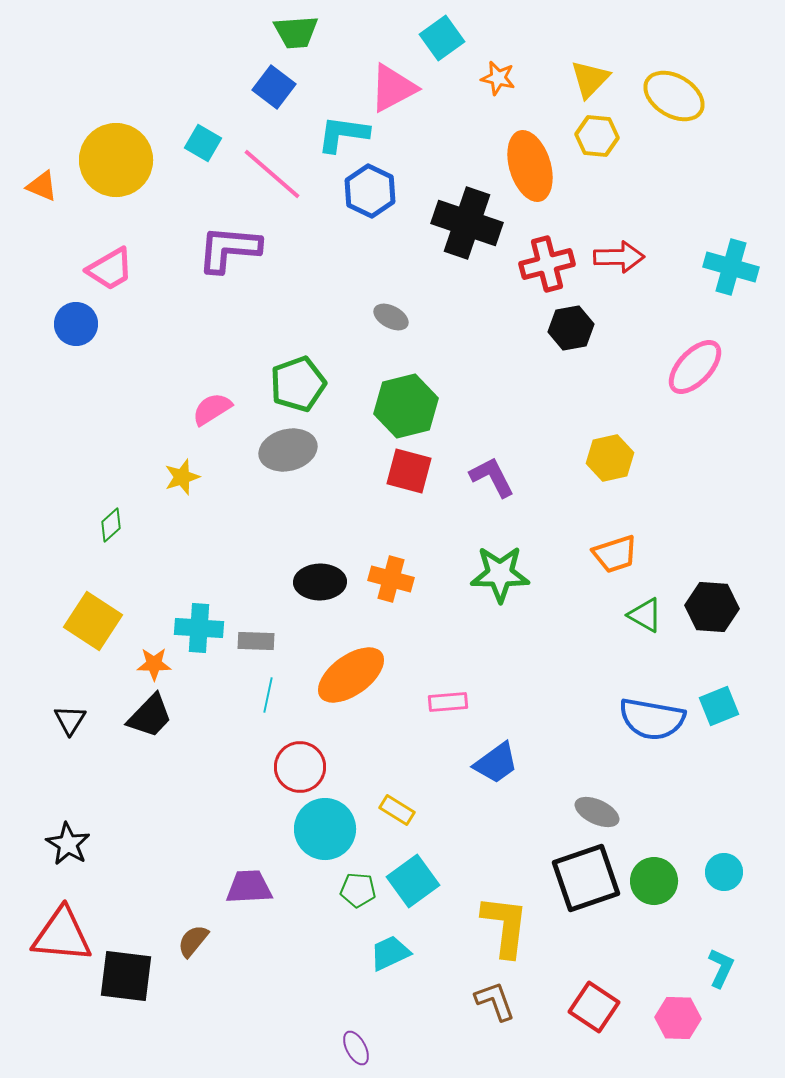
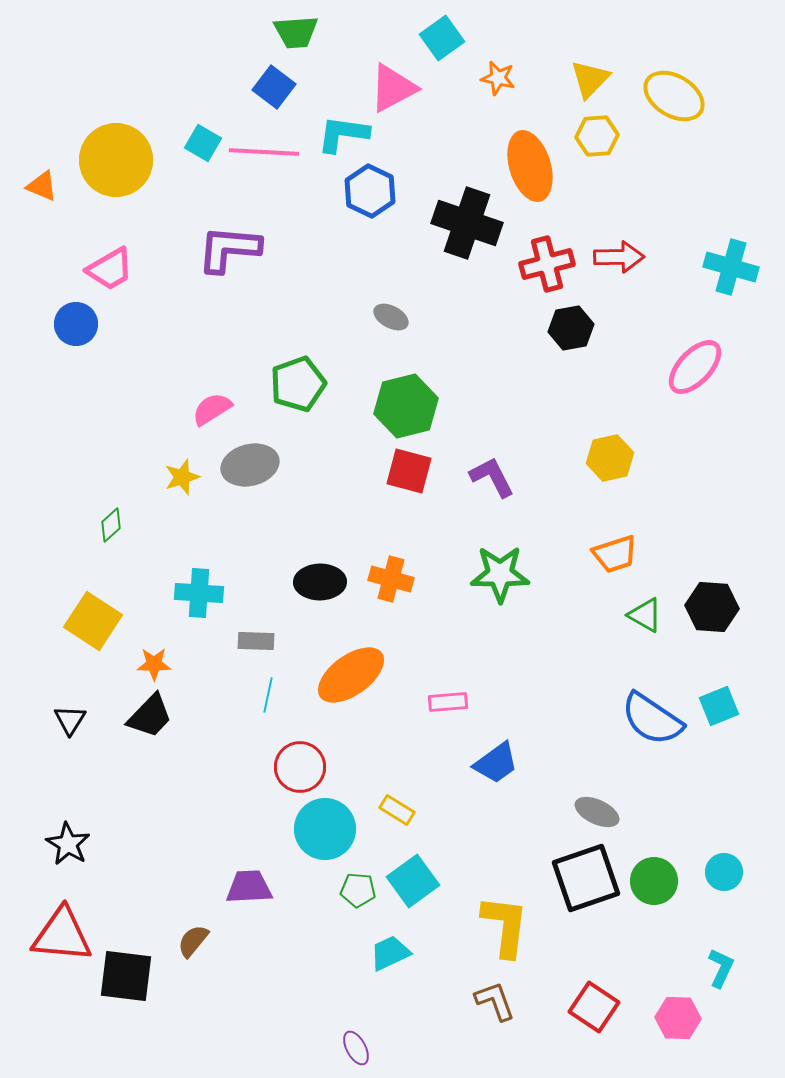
yellow hexagon at (597, 136): rotated 9 degrees counterclockwise
pink line at (272, 174): moved 8 px left, 22 px up; rotated 38 degrees counterclockwise
gray ellipse at (288, 450): moved 38 px left, 15 px down
cyan cross at (199, 628): moved 35 px up
blue semicircle at (652, 719): rotated 24 degrees clockwise
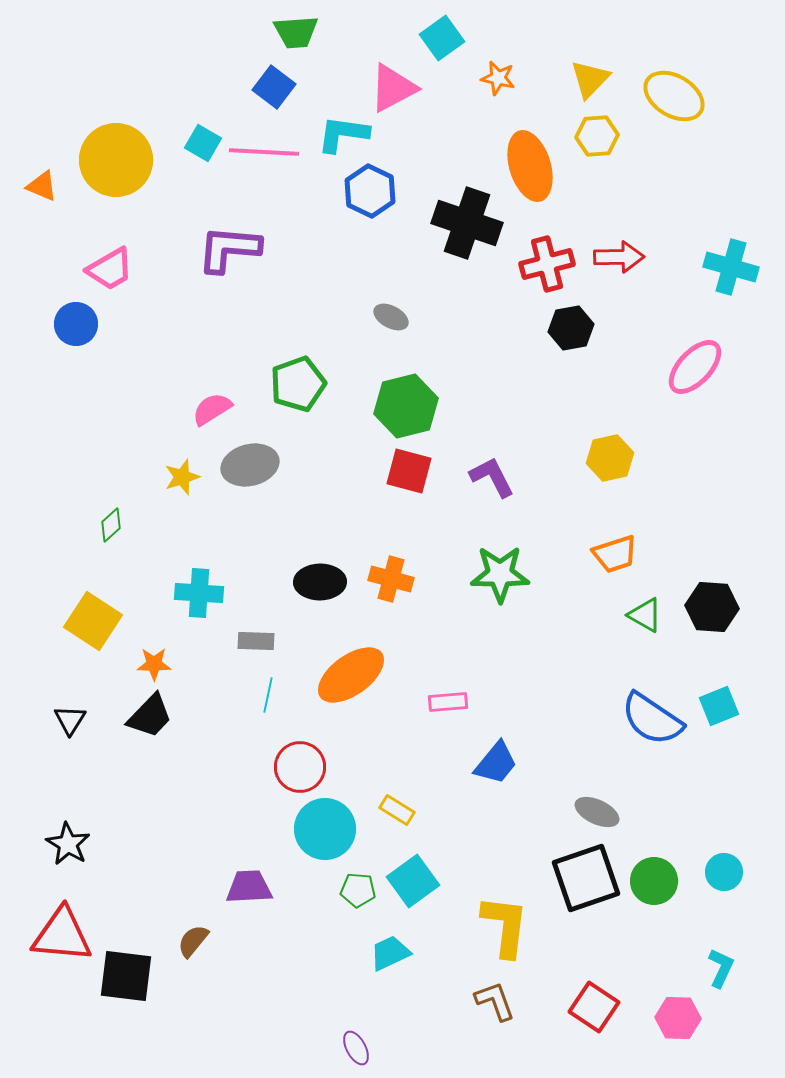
blue trapezoid at (496, 763): rotated 15 degrees counterclockwise
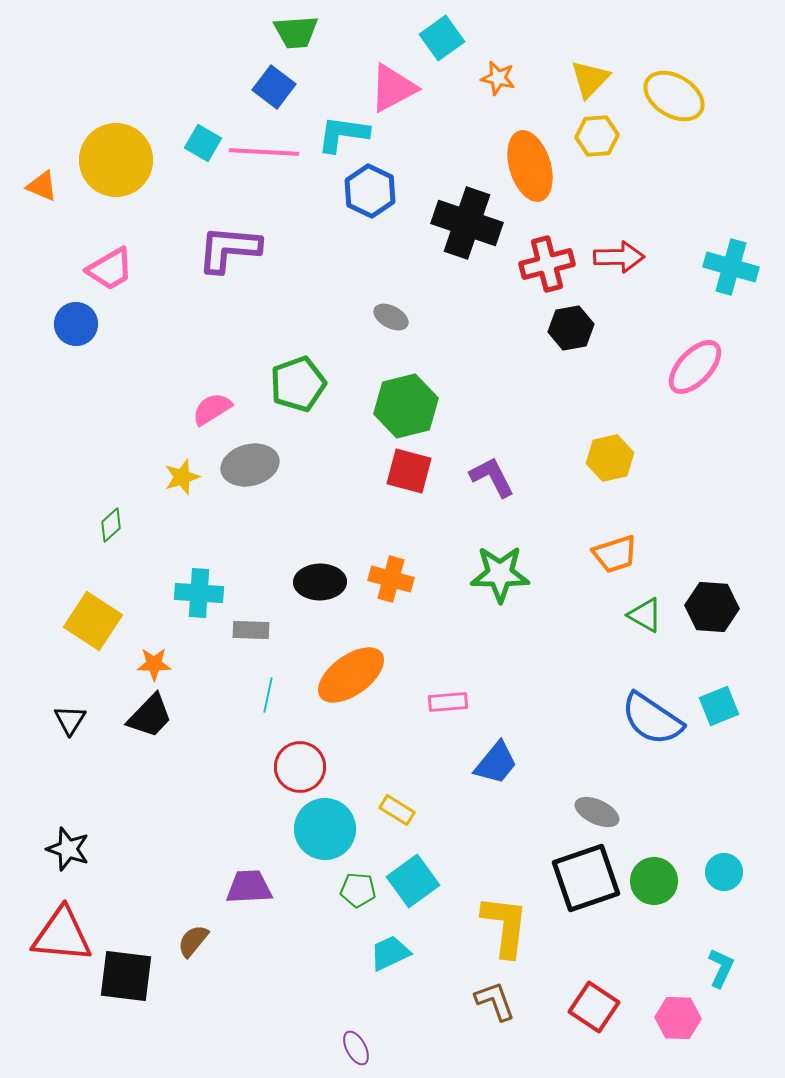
gray rectangle at (256, 641): moved 5 px left, 11 px up
black star at (68, 844): moved 5 px down; rotated 12 degrees counterclockwise
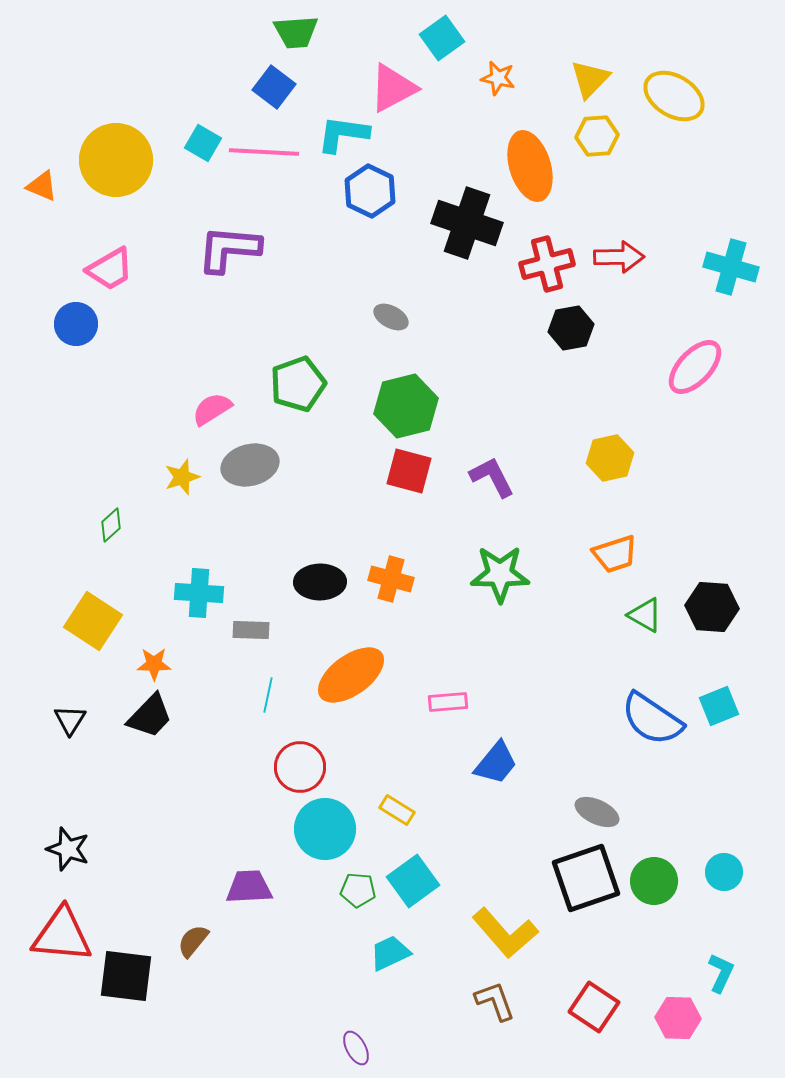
yellow L-shape at (505, 926): moved 7 px down; rotated 132 degrees clockwise
cyan L-shape at (721, 968): moved 5 px down
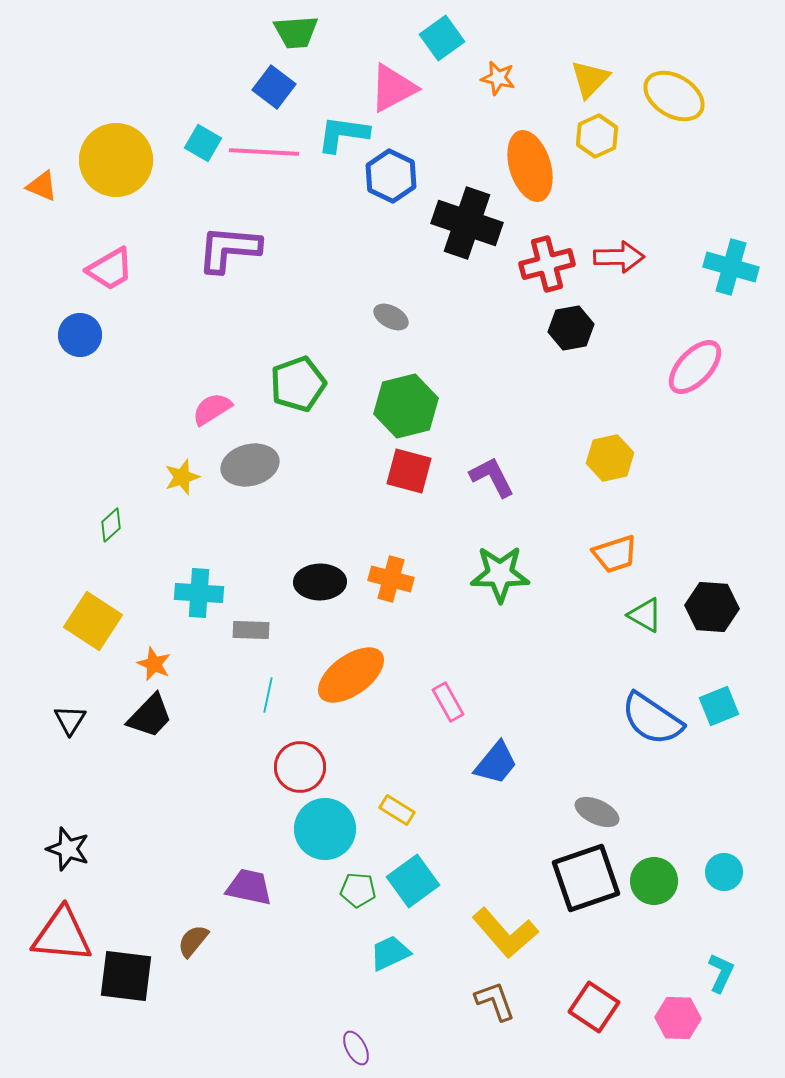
yellow hexagon at (597, 136): rotated 21 degrees counterclockwise
blue hexagon at (370, 191): moved 21 px right, 15 px up
blue circle at (76, 324): moved 4 px right, 11 px down
orange star at (154, 664): rotated 24 degrees clockwise
pink rectangle at (448, 702): rotated 66 degrees clockwise
purple trapezoid at (249, 887): rotated 15 degrees clockwise
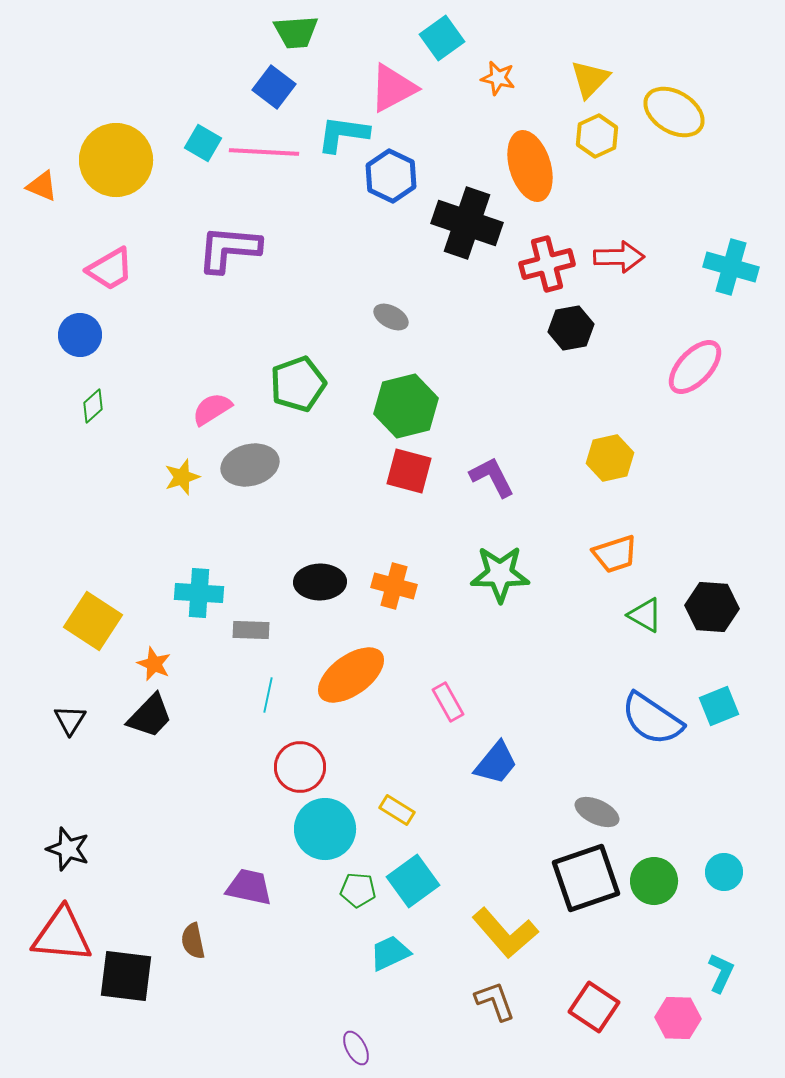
yellow ellipse at (674, 96): moved 16 px down
green diamond at (111, 525): moved 18 px left, 119 px up
orange cross at (391, 579): moved 3 px right, 7 px down
brown semicircle at (193, 941): rotated 51 degrees counterclockwise
